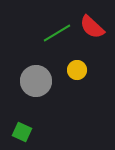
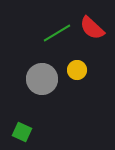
red semicircle: moved 1 px down
gray circle: moved 6 px right, 2 px up
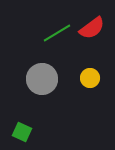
red semicircle: rotated 80 degrees counterclockwise
yellow circle: moved 13 px right, 8 px down
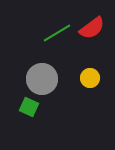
green square: moved 7 px right, 25 px up
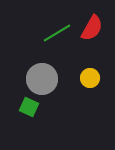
red semicircle: rotated 24 degrees counterclockwise
